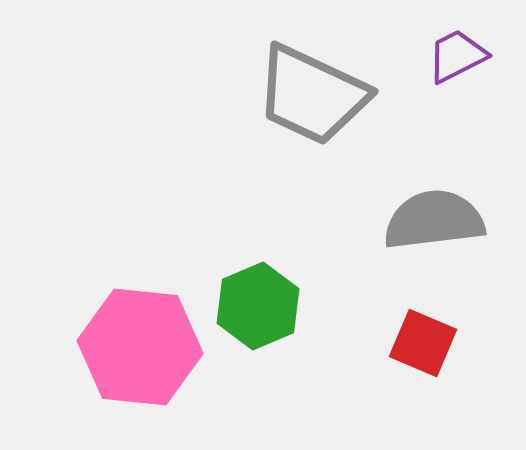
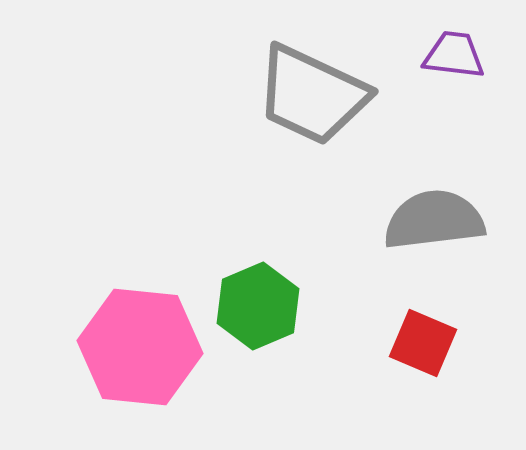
purple trapezoid: moved 3 px left, 1 px up; rotated 34 degrees clockwise
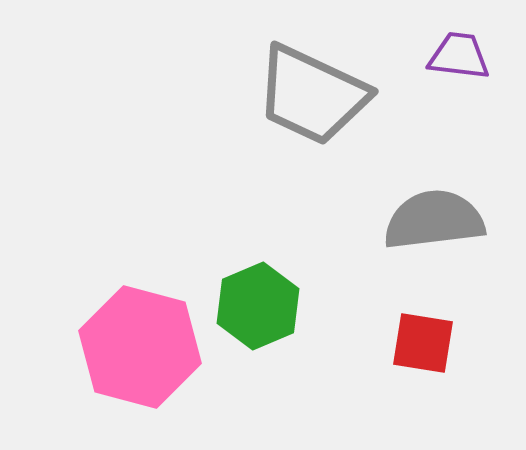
purple trapezoid: moved 5 px right, 1 px down
red square: rotated 14 degrees counterclockwise
pink hexagon: rotated 9 degrees clockwise
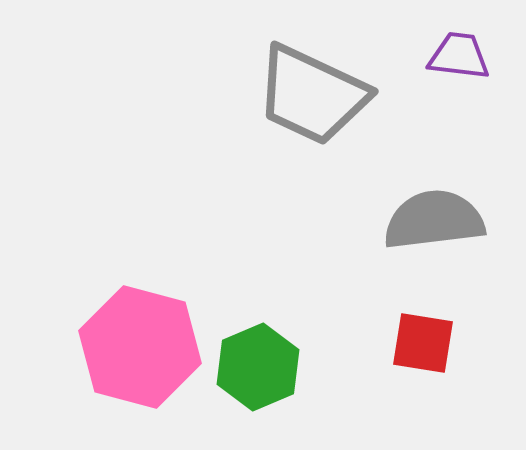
green hexagon: moved 61 px down
